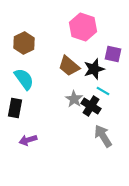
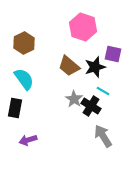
black star: moved 1 px right, 2 px up
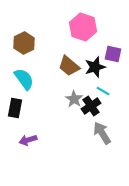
black cross: rotated 24 degrees clockwise
gray arrow: moved 1 px left, 3 px up
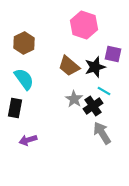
pink hexagon: moved 1 px right, 2 px up
cyan line: moved 1 px right
black cross: moved 2 px right
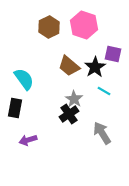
brown hexagon: moved 25 px right, 16 px up
black star: rotated 15 degrees counterclockwise
black cross: moved 24 px left, 8 px down
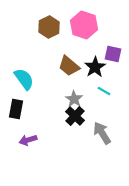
black rectangle: moved 1 px right, 1 px down
black cross: moved 6 px right, 2 px down; rotated 12 degrees counterclockwise
